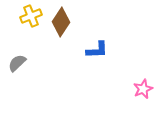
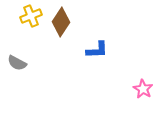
gray semicircle: rotated 108 degrees counterclockwise
pink star: rotated 18 degrees counterclockwise
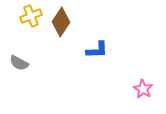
gray semicircle: moved 2 px right
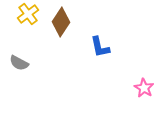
yellow cross: moved 3 px left, 2 px up; rotated 15 degrees counterclockwise
blue L-shape: moved 3 px right, 3 px up; rotated 80 degrees clockwise
pink star: moved 1 px right, 1 px up
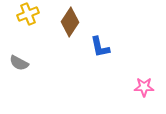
yellow cross: rotated 15 degrees clockwise
brown diamond: moved 9 px right
pink star: moved 1 px up; rotated 30 degrees counterclockwise
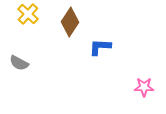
yellow cross: rotated 25 degrees counterclockwise
blue L-shape: rotated 105 degrees clockwise
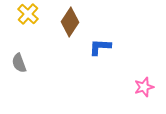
gray semicircle: rotated 42 degrees clockwise
pink star: rotated 18 degrees counterclockwise
